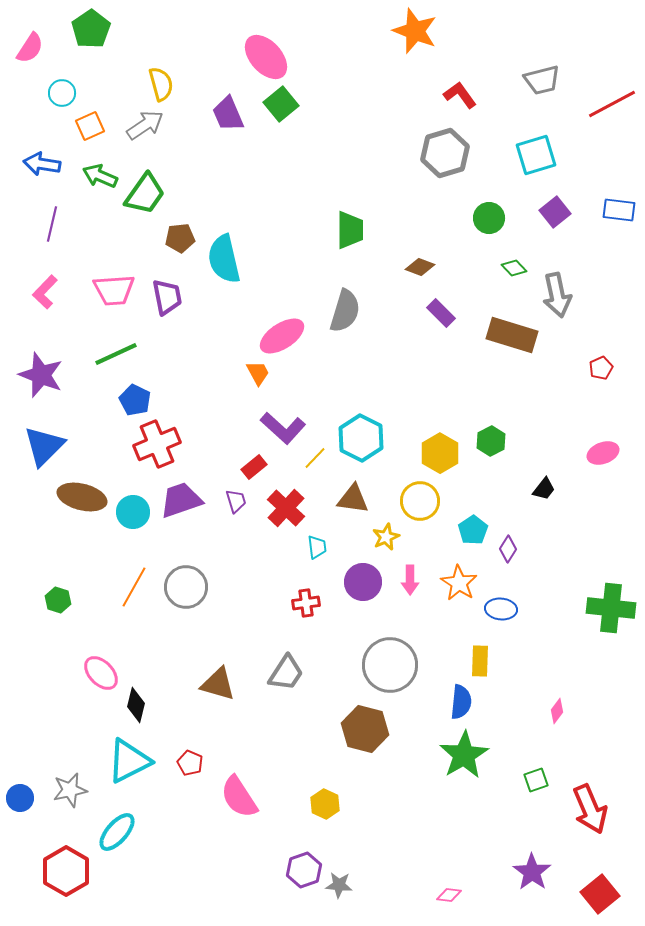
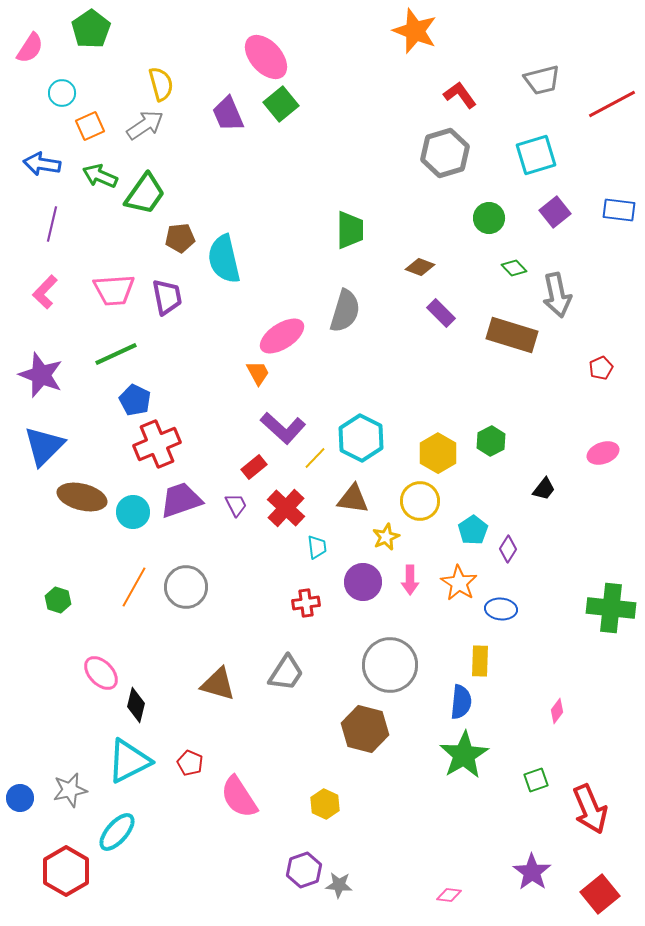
yellow hexagon at (440, 453): moved 2 px left
purple trapezoid at (236, 501): moved 4 px down; rotated 10 degrees counterclockwise
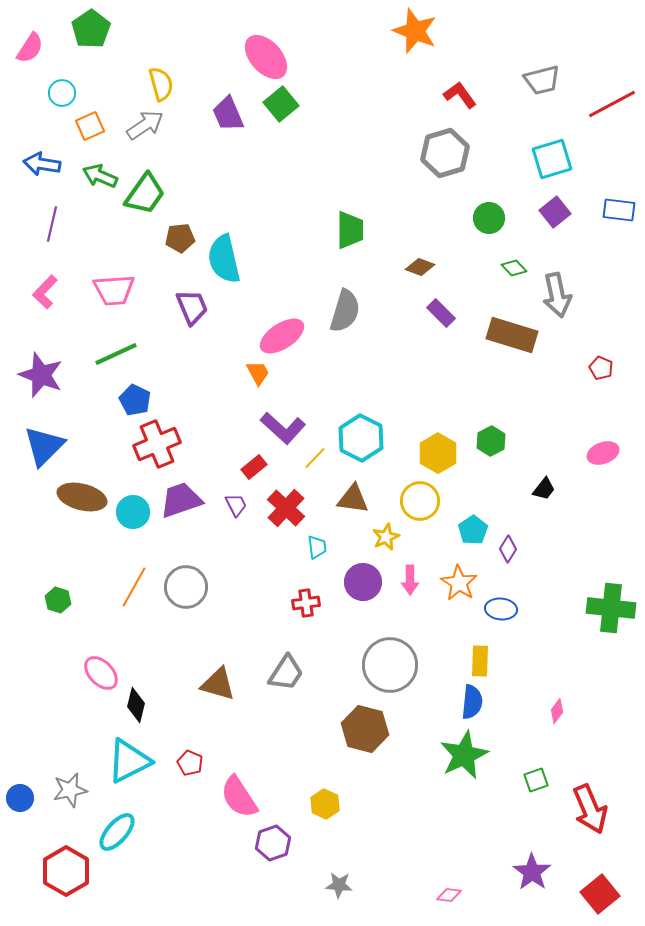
cyan square at (536, 155): moved 16 px right, 4 px down
purple trapezoid at (167, 297): moved 25 px right, 10 px down; rotated 12 degrees counterclockwise
red pentagon at (601, 368): rotated 25 degrees counterclockwise
blue semicircle at (461, 702): moved 11 px right
green star at (464, 755): rotated 6 degrees clockwise
purple hexagon at (304, 870): moved 31 px left, 27 px up
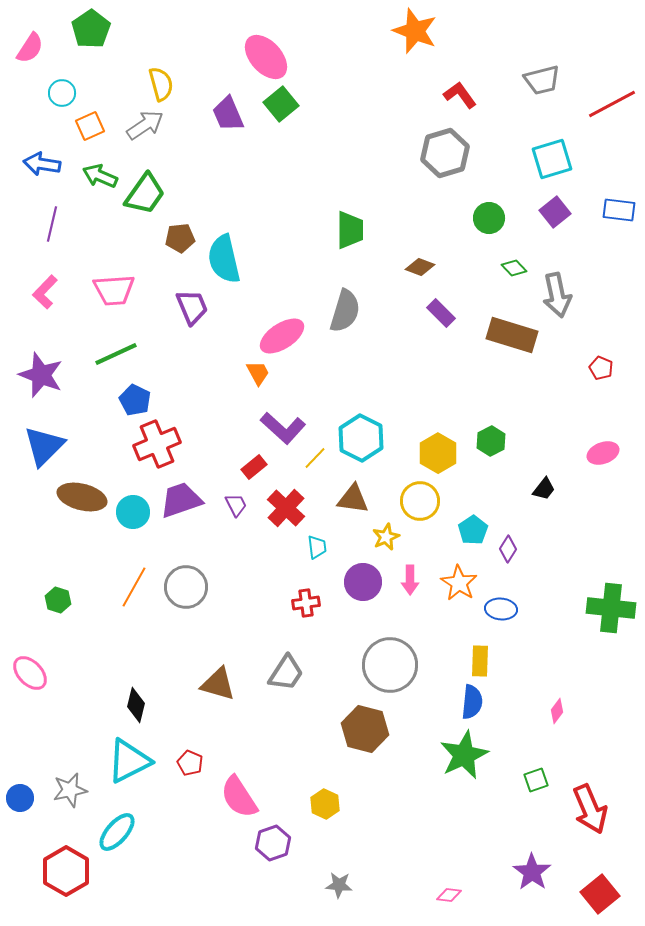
pink ellipse at (101, 673): moved 71 px left
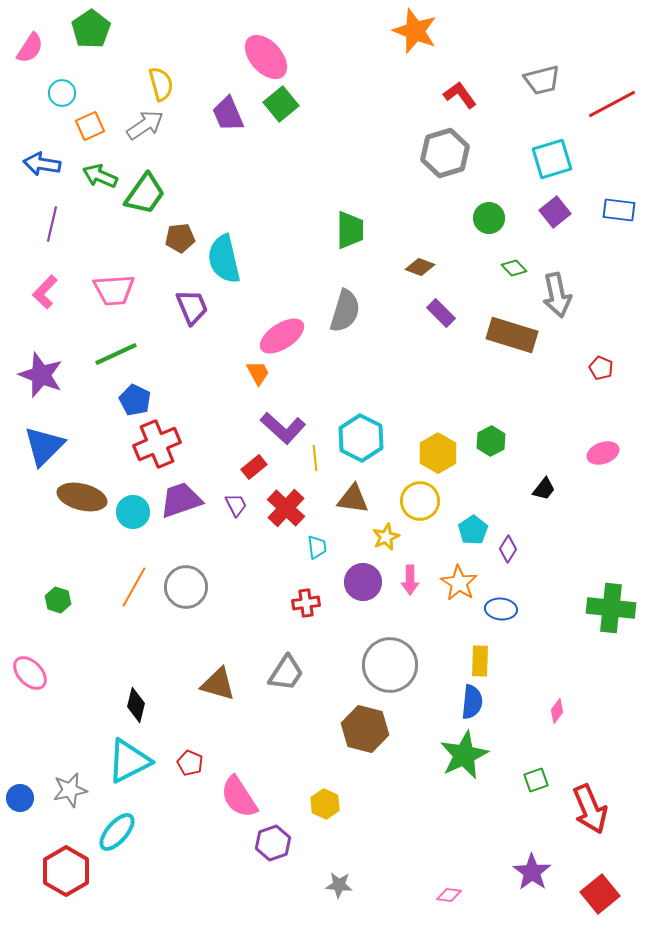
yellow line at (315, 458): rotated 50 degrees counterclockwise
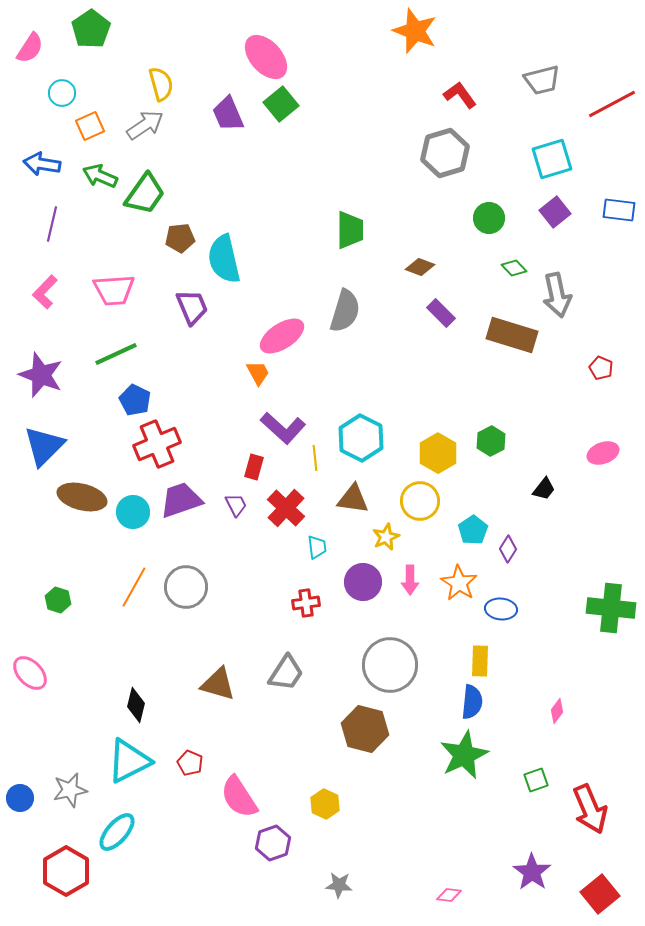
red rectangle at (254, 467): rotated 35 degrees counterclockwise
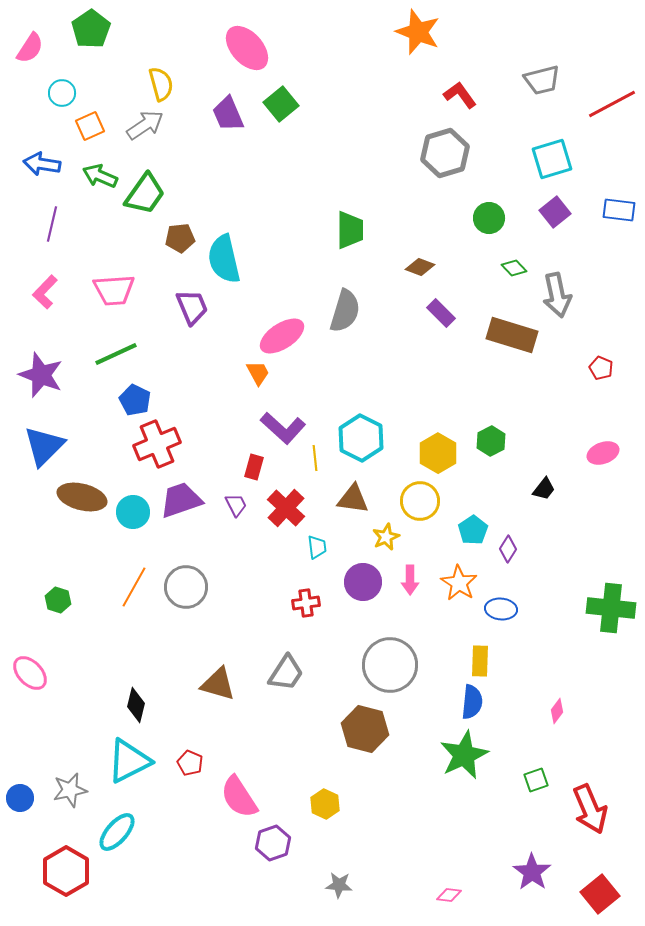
orange star at (415, 31): moved 3 px right, 1 px down
pink ellipse at (266, 57): moved 19 px left, 9 px up
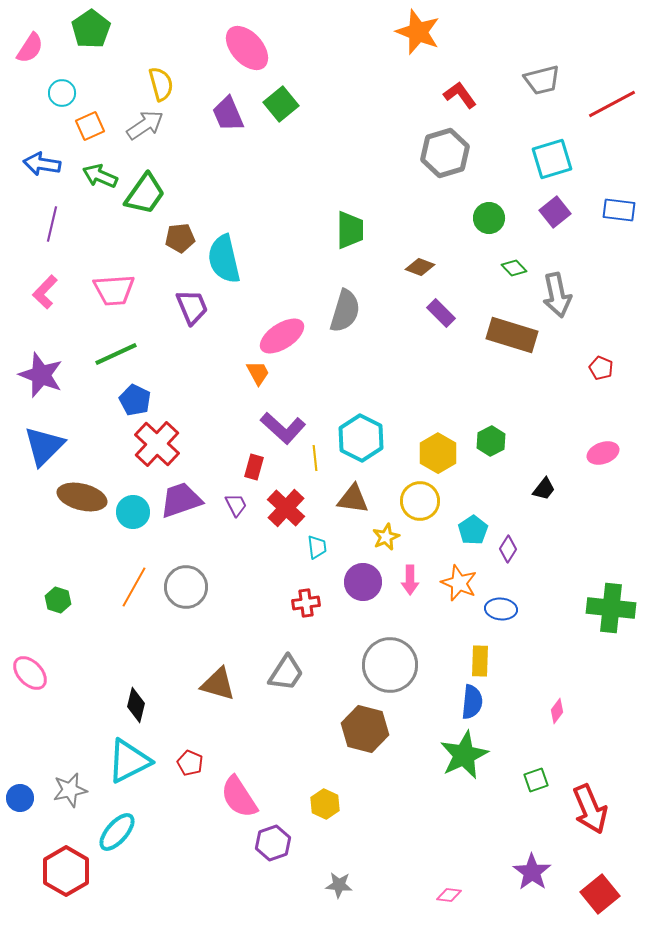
red cross at (157, 444): rotated 24 degrees counterclockwise
orange star at (459, 583): rotated 9 degrees counterclockwise
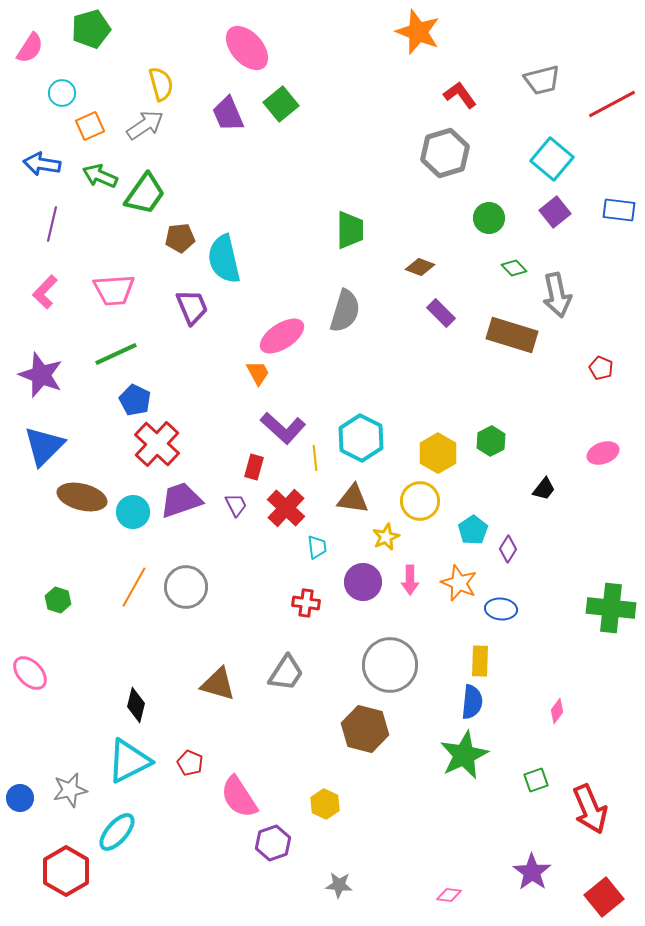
green pentagon at (91, 29): rotated 18 degrees clockwise
cyan square at (552, 159): rotated 33 degrees counterclockwise
red cross at (306, 603): rotated 16 degrees clockwise
red square at (600, 894): moved 4 px right, 3 px down
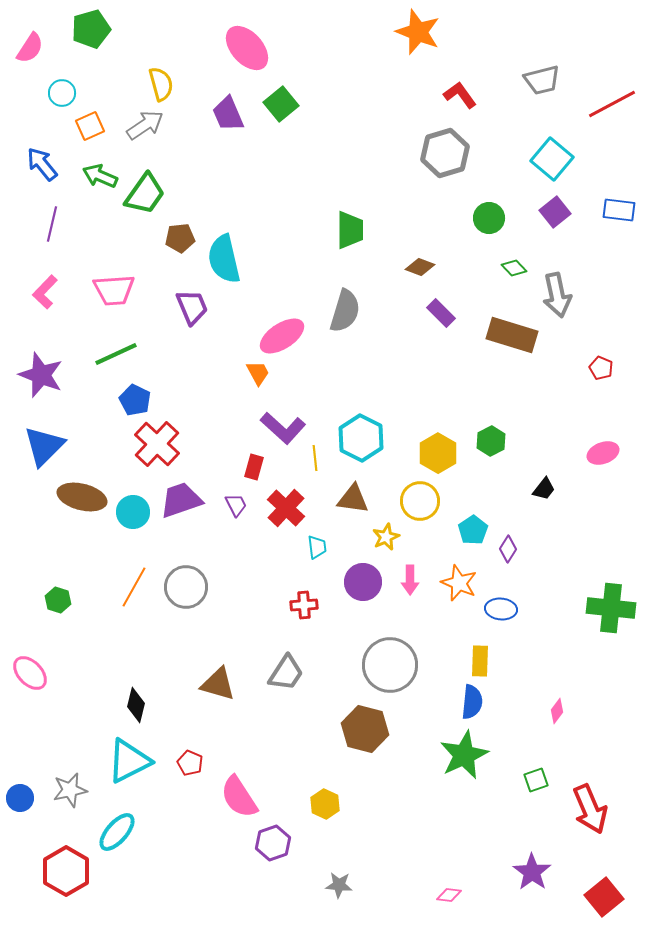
blue arrow at (42, 164): rotated 42 degrees clockwise
red cross at (306, 603): moved 2 px left, 2 px down; rotated 12 degrees counterclockwise
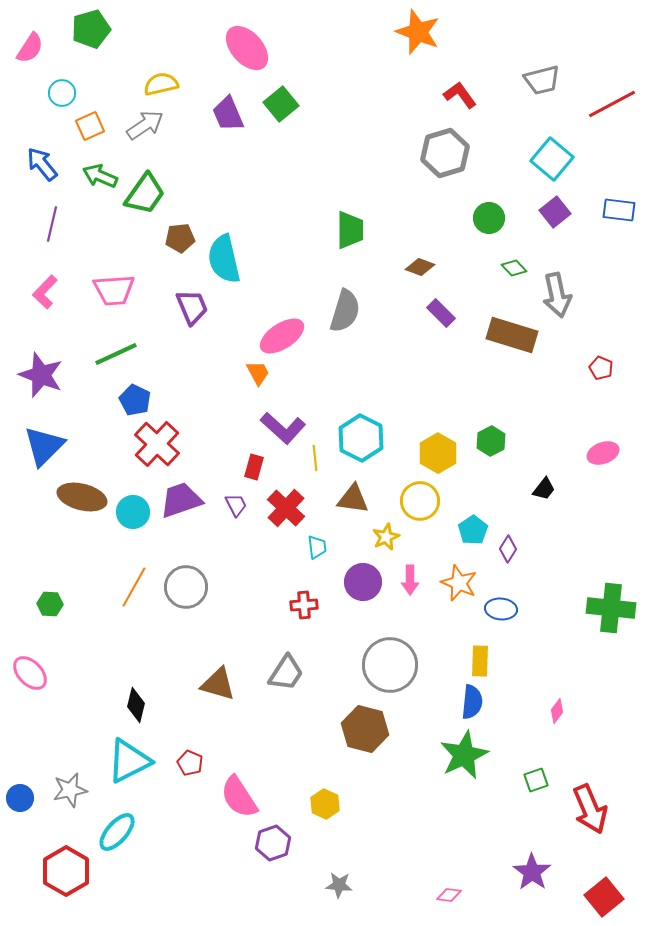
yellow semicircle at (161, 84): rotated 88 degrees counterclockwise
green hexagon at (58, 600): moved 8 px left, 4 px down; rotated 15 degrees counterclockwise
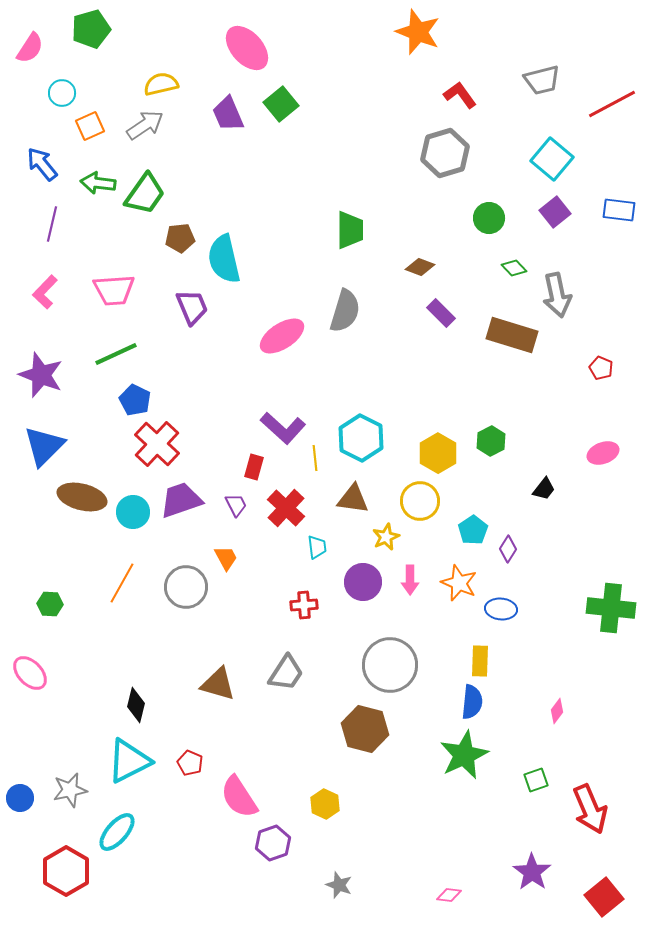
green arrow at (100, 176): moved 2 px left, 7 px down; rotated 16 degrees counterclockwise
orange trapezoid at (258, 373): moved 32 px left, 185 px down
orange line at (134, 587): moved 12 px left, 4 px up
gray star at (339, 885): rotated 16 degrees clockwise
